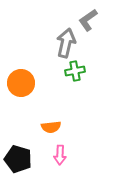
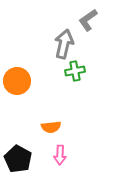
gray arrow: moved 2 px left, 1 px down
orange circle: moved 4 px left, 2 px up
black pentagon: rotated 12 degrees clockwise
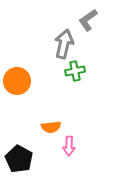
pink arrow: moved 9 px right, 9 px up
black pentagon: moved 1 px right
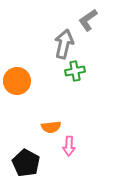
black pentagon: moved 7 px right, 4 px down
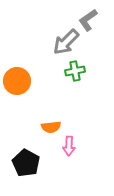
gray arrow: moved 2 px right, 2 px up; rotated 148 degrees counterclockwise
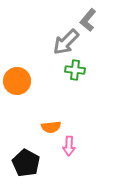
gray L-shape: rotated 15 degrees counterclockwise
green cross: moved 1 px up; rotated 18 degrees clockwise
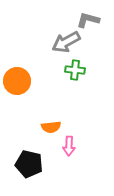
gray L-shape: rotated 65 degrees clockwise
gray arrow: rotated 16 degrees clockwise
black pentagon: moved 3 px right, 1 px down; rotated 16 degrees counterclockwise
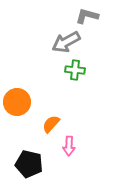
gray L-shape: moved 1 px left, 4 px up
orange circle: moved 21 px down
orange semicircle: moved 3 px up; rotated 138 degrees clockwise
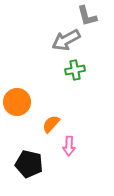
gray L-shape: rotated 120 degrees counterclockwise
gray arrow: moved 2 px up
green cross: rotated 18 degrees counterclockwise
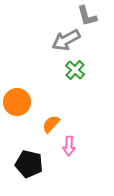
green cross: rotated 36 degrees counterclockwise
